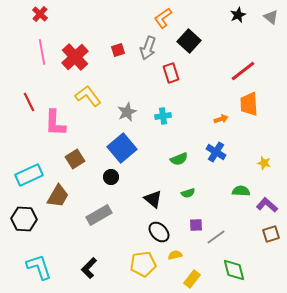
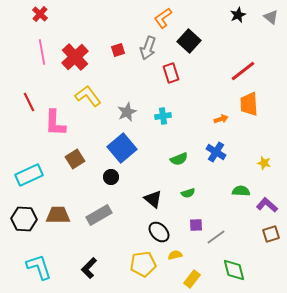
brown trapezoid at (58, 196): moved 19 px down; rotated 120 degrees counterclockwise
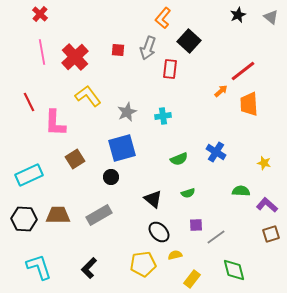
orange L-shape at (163, 18): rotated 15 degrees counterclockwise
red square at (118, 50): rotated 24 degrees clockwise
red rectangle at (171, 73): moved 1 px left, 4 px up; rotated 24 degrees clockwise
orange arrow at (221, 119): moved 28 px up; rotated 24 degrees counterclockwise
blue square at (122, 148): rotated 24 degrees clockwise
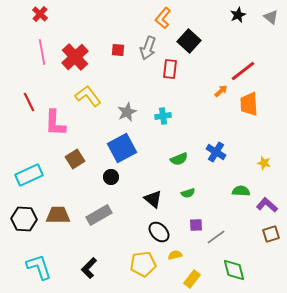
blue square at (122, 148): rotated 12 degrees counterclockwise
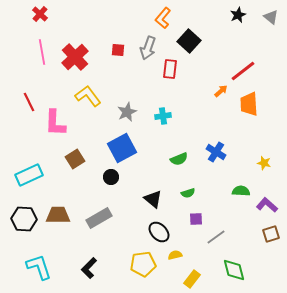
gray rectangle at (99, 215): moved 3 px down
purple square at (196, 225): moved 6 px up
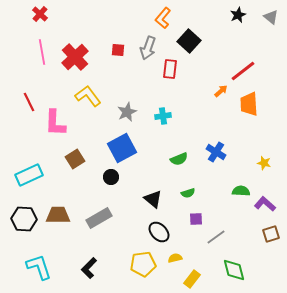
purple L-shape at (267, 205): moved 2 px left, 1 px up
yellow semicircle at (175, 255): moved 3 px down
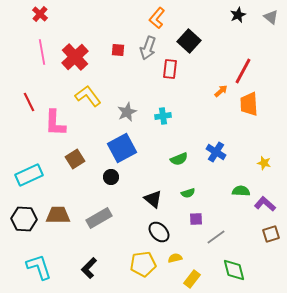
orange L-shape at (163, 18): moved 6 px left
red line at (243, 71): rotated 24 degrees counterclockwise
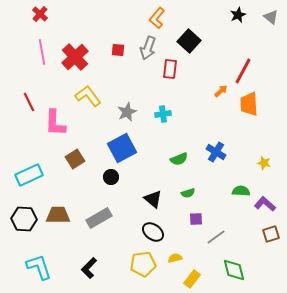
cyan cross at (163, 116): moved 2 px up
black ellipse at (159, 232): moved 6 px left; rotated 10 degrees counterclockwise
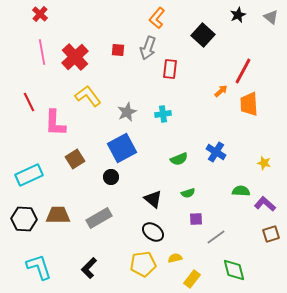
black square at (189, 41): moved 14 px right, 6 px up
